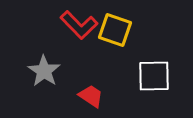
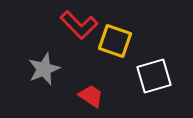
yellow square: moved 11 px down
gray star: moved 2 px up; rotated 16 degrees clockwise
white square: rotated 15 degrees counterclockwise
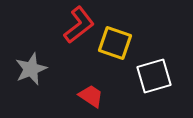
red L-shape: rotated 84 degrees counterclockwise
yellow square: moved 2 px down
gray star: moved 13 px left
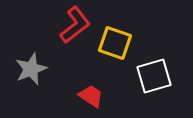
red L-shape: moved 4 px left
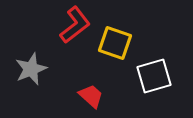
red trapezoid: rotated 8 degrees clockwise
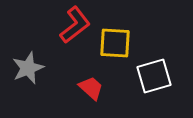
yellow square: rotated 16 degrees counterclockwise
gray star: moved 3 px left, 1 px up
red trapezoid: moved 8 px up
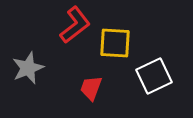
white square: rotated 9 degrees counterclockwise
red trapezoid: rotated 112 degrees counterclockwise
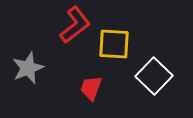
yellow square: moved 1 px left, 1 px down
white square: rotated 21 degrees counterclockwise
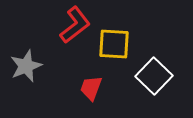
gray star: moved 2 px left, 2 px up
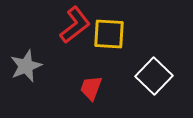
yellow square: moved 5 px left, 10 px up
